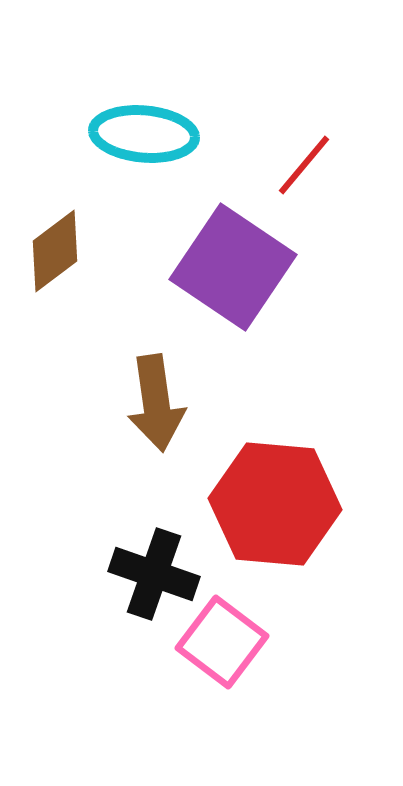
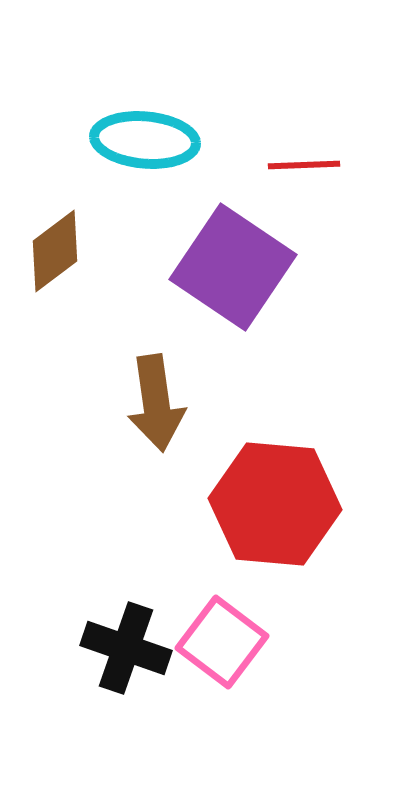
cyan ellipse: moved 1 px right, 6 px down
red line: rotated 48 degrees clockwise
black cross: moved 28 px left, 74 px down
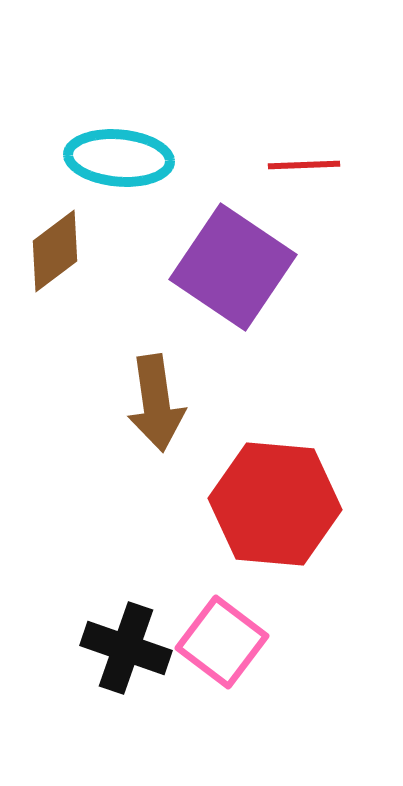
cyan ellipse: moved 26 px left, 18 px down
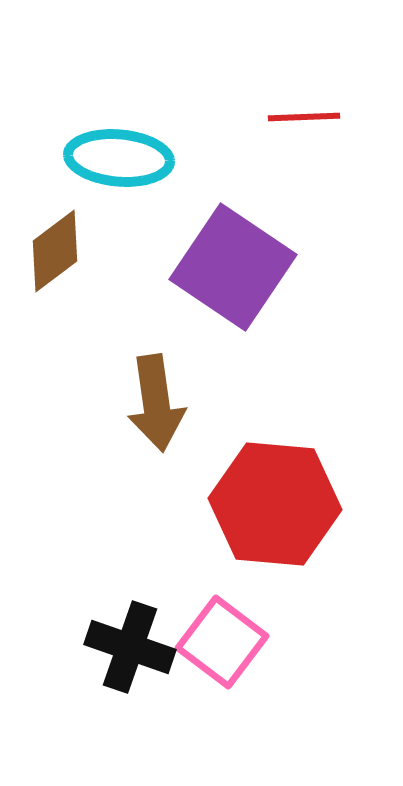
red line: moved 48 px up
black cross: moved 4 px right, 1 px up
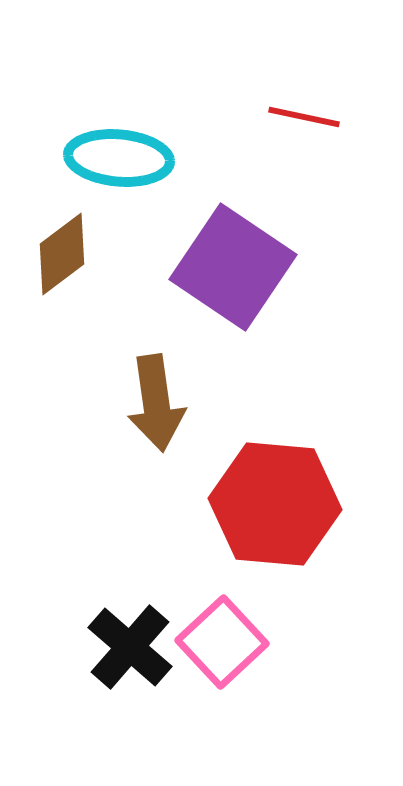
red line: rotated 14 degrees clockwise
brown diamond: moved 7 px right, 3 px down
pink square: rotated 10 degrees clockwise
black cross: rotated 22 degrees clockwise
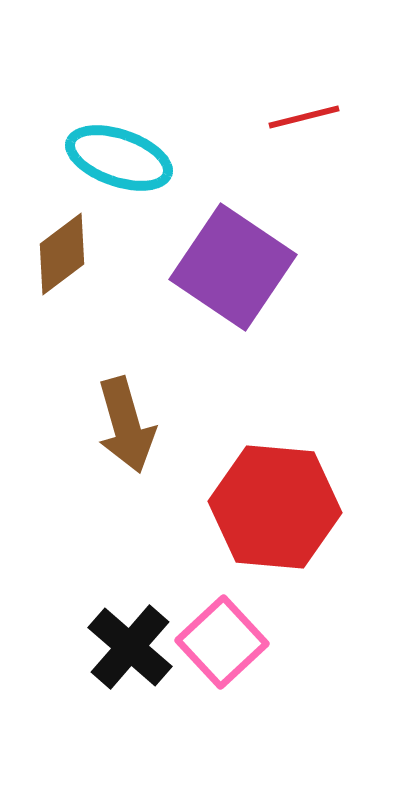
red line: rotated 26 degrees counterclockwise
cyan ellipse: rotated 14 degrees clockwise
brown arrow: moved 30 px left, 22 px down; rotated 8 degrees counterclockwise
red hexagon: moved 3 px down
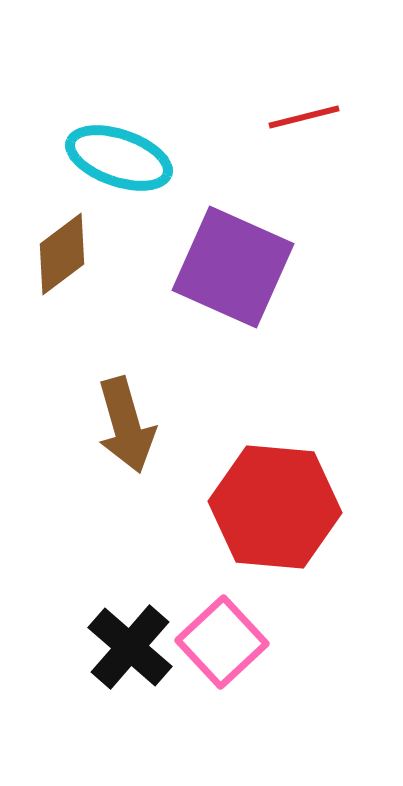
purple square: rotated 10 degrees counterclockwise
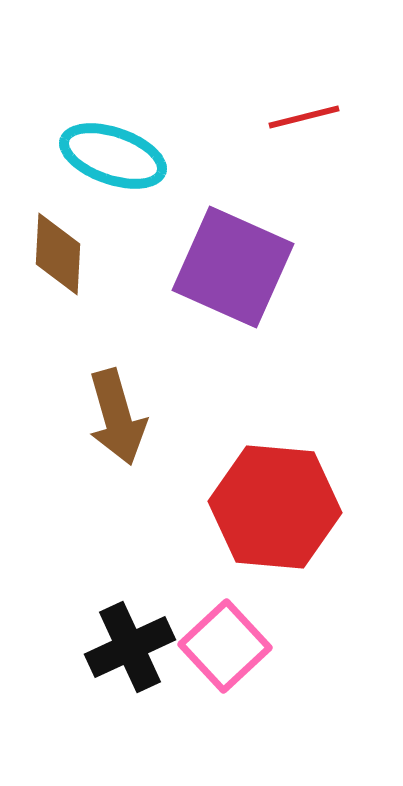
cyan ellipse: moved 6 px left, 2 px up
brown diamond: moved 4 px left; rotated 50 degrees counterclockwise
brown arrow: moved 9 px left, 8 px up
pink square: moved 3 px right, 4 px down
black cross: rotated 24 degrees clockwise
